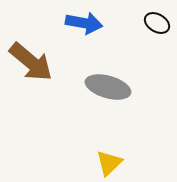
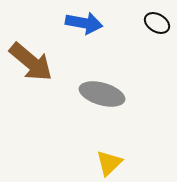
gray ellipse: moved 6 px left, 7 px down
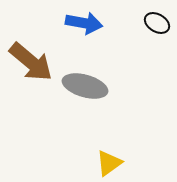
gray ellipse: moved 17 px left, 8 px up
yellow triangle: rotated 8 degrees clockwise
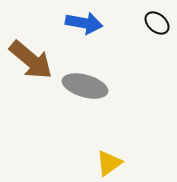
black ellipse: rotated 10 degrees clockwise
brown arrow: moved 2 px up
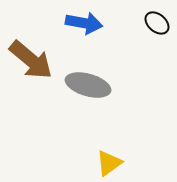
gray ellipse: moved 3 px right, 1 px up
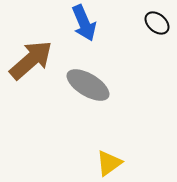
blue arrow: rotated 57 degrees clockwise
brown arrow: rotated 81 degrees counterclockwise
gray ellipse: rotated 15 degrees clockwise
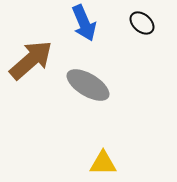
black ellipse: moved 15 px left
yellow triangle: moved 6 px left; rotated 36 degrees clockwise
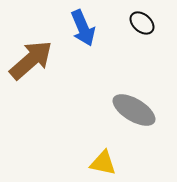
blue arrow: moved 1 px left, 5 px down
gray ellipse: moved 46 px right, 25 px down
yellow triangle: rotated 12 degrees clockwise
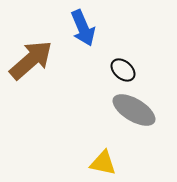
black ellipse: moved 19 px left, 47 px down
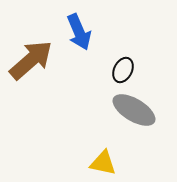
blue arrow: moved 4 px left, 4 px down
black ellipse: rotated 75 degrees clockwise
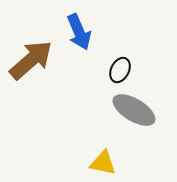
black ellipse: moved 3 px left
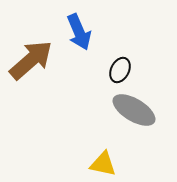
yellow triangle: moved 1 px down
